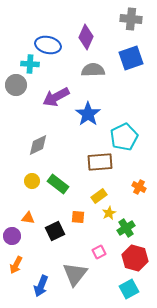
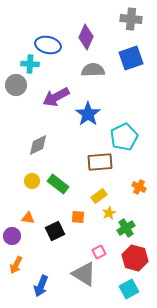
gray triangle: moved 9 px right; rotated 36 degrees counterclockwise
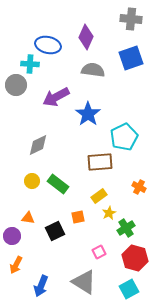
gray semicircle: rotated 10 degrees clockwise
orange square: rotated 16 degrees counterclockwise
gray triangle: moved 8 px down
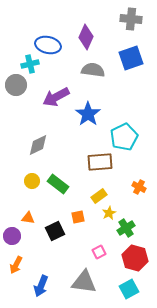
cyan cross: rotated 18 degrees counterclockwise
gray triangle: rotated 24 degrees counterclockwise
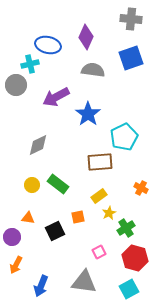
yellow circle: moved 4 px down
orange cross: moved 2 px right, 1 px down
purple circle: moved 1 px down
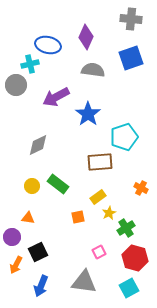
cyan pentagon: rotated 8 degrees clockwise
yellow circle: moved 1 px down
yellow rectangle: moved 1 px left, 1 px down
black square: moved 17 px left, 21 px down
cyan square: moved 1 px up
